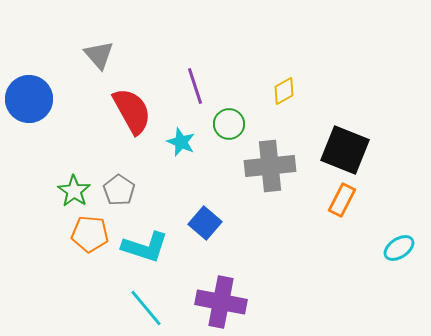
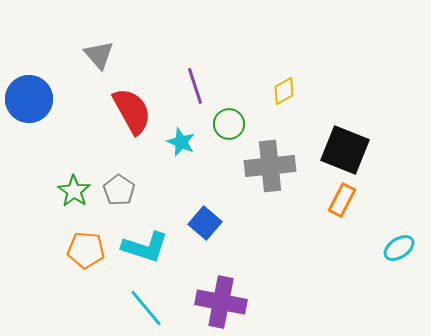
orange pentagon: moved 4 px left, 16 px down
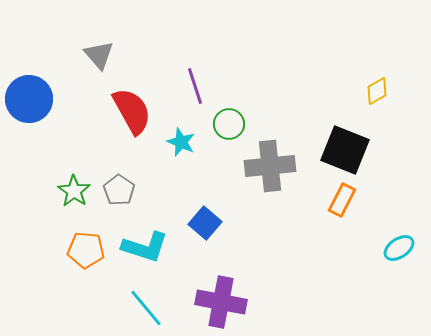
yellow diamond: moved 93 px right
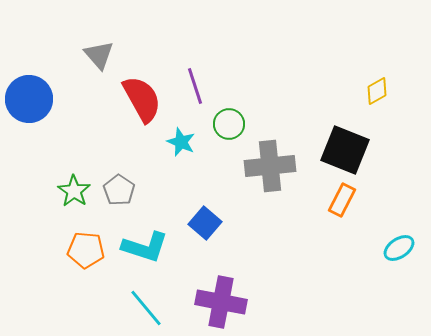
red semicircle: moved 10 px right, 12 px up
